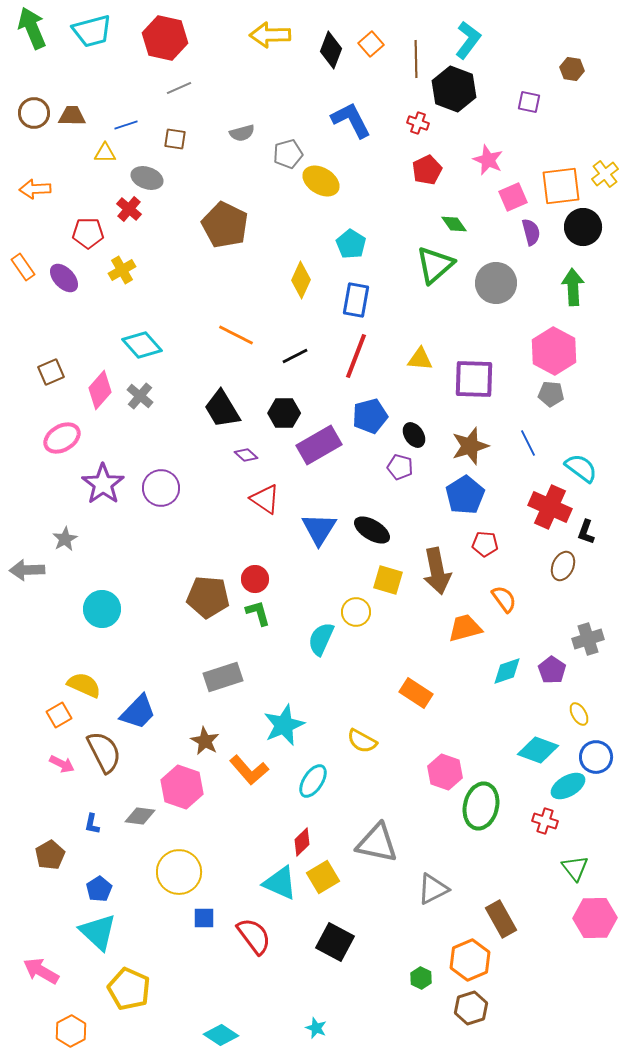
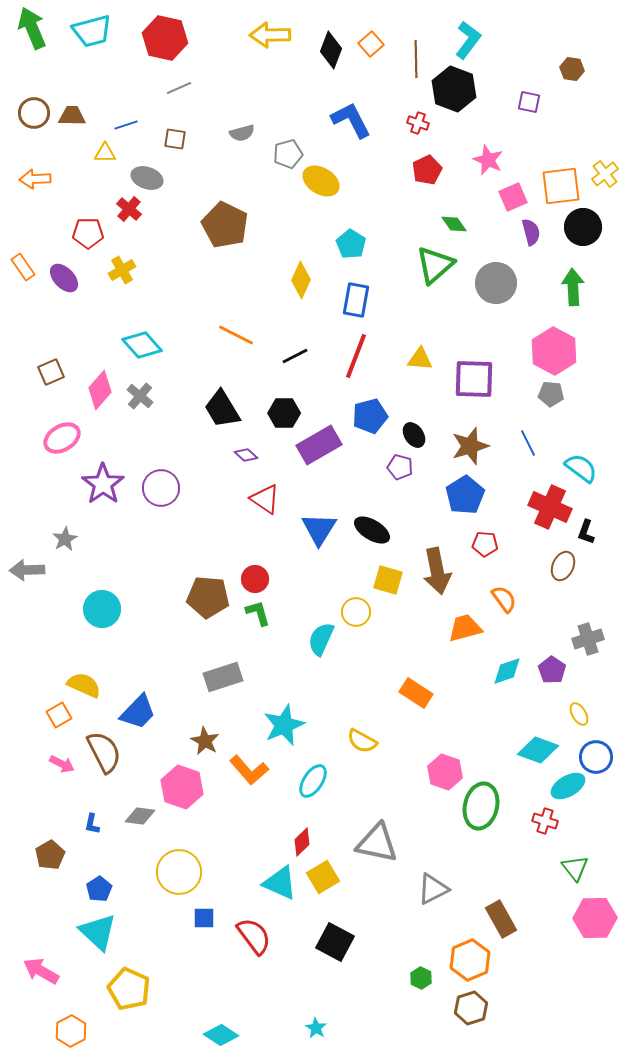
orange arrow at (35, 189): moved 10 px up
cyan star at (316, 1028): rotated 10 degrees clockwise
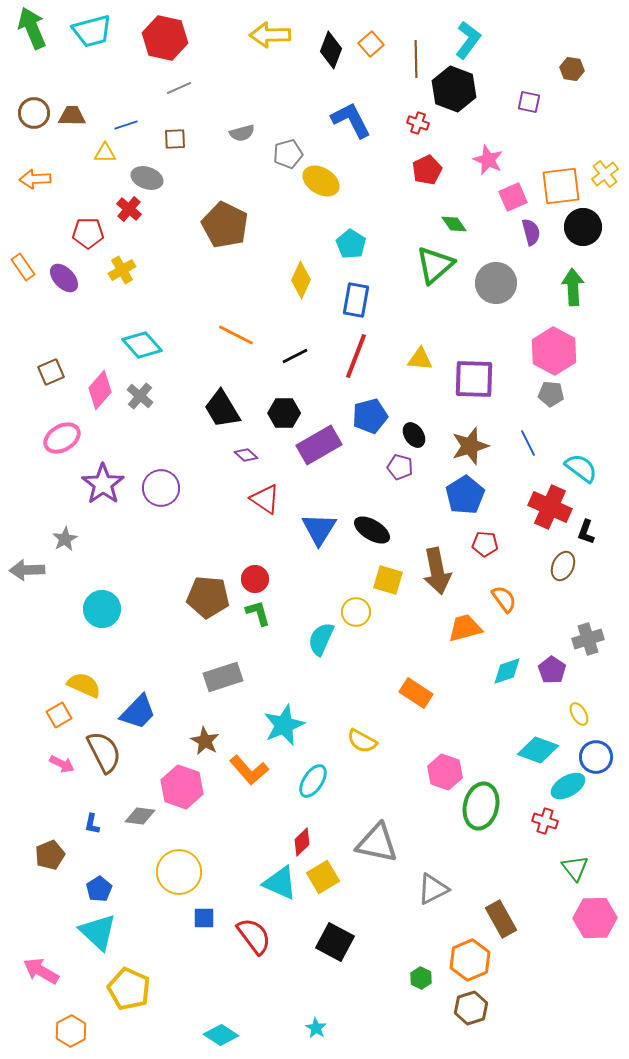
brown square at (175, 139): rotated 10 degrees counterclockwise
brown pentagon at (50, 855): rotated 8 degrees clockwise
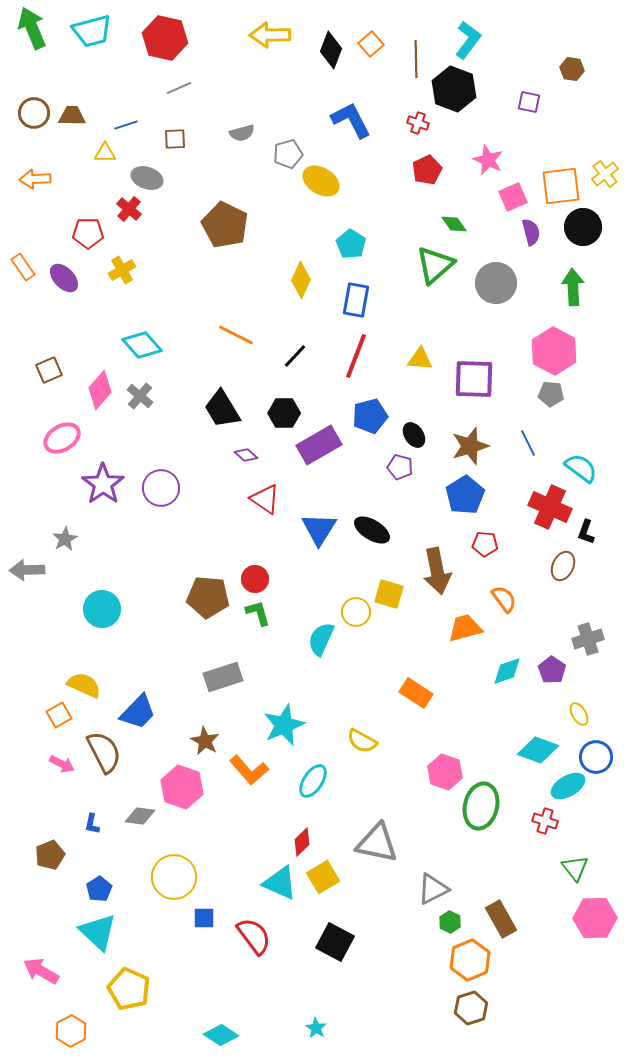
black line at (295, 356): rotated 20 degrees counterclockwise
brown square at (51, 372): moved 2 px left, 2 px up
yellow square at (388, 580): moved 1 px right, 14 px down
yellow circle at (179, 872): moved 5 px left, 5 px down
green hexagon at (421, 978): moved 29 px right, 56 px up
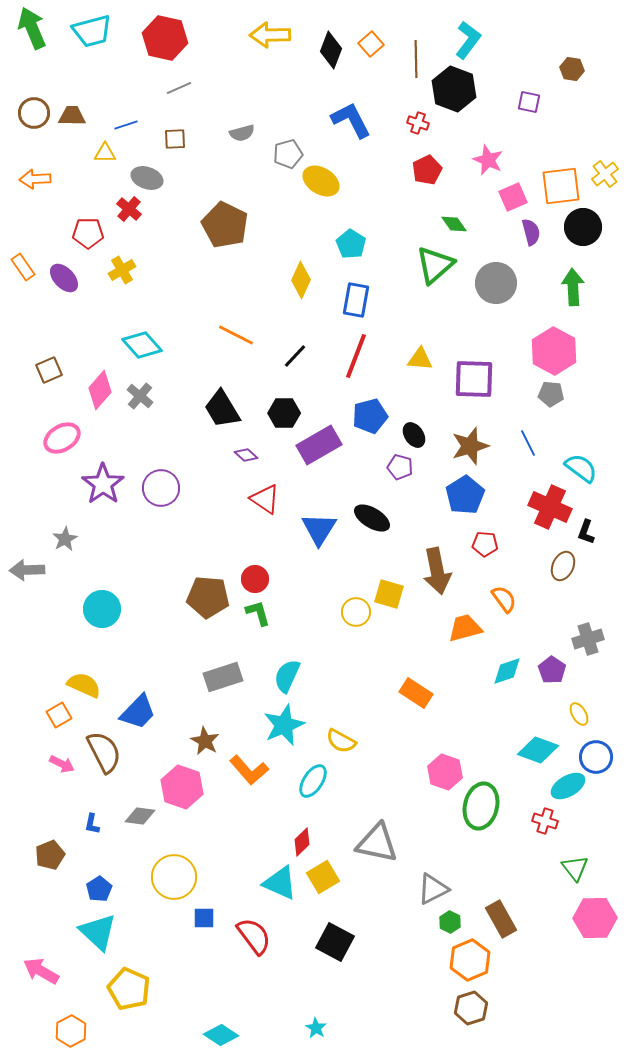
black ellipse at (372, 530): moved 12 px up
cyan semicircle at (321, 639): moved 34 px left, 37 px down
yellow semicircle at (362, 741): moved 21 px left
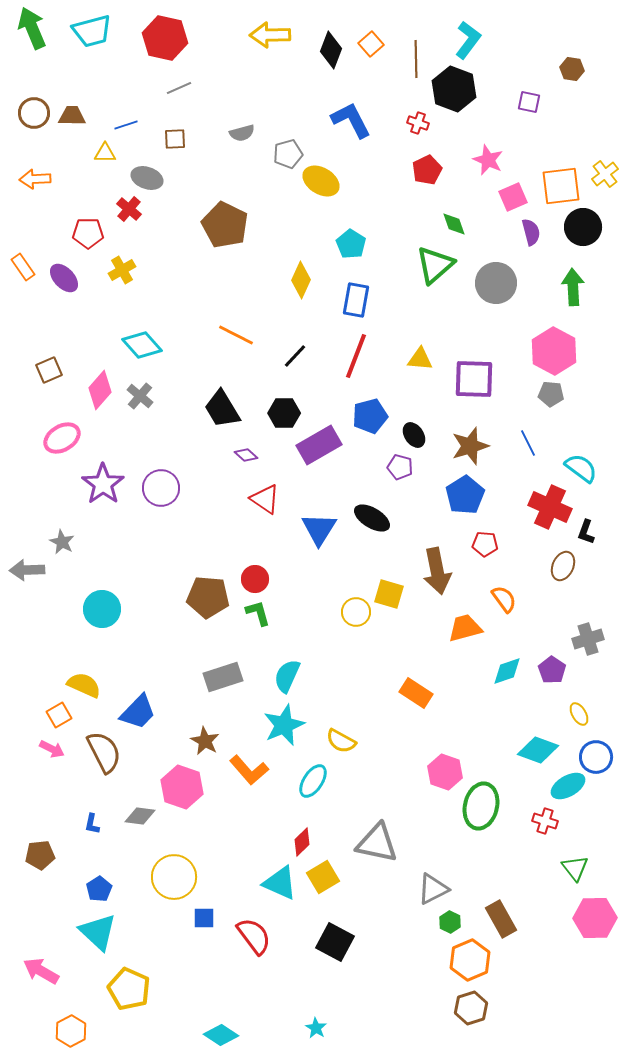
green diamond at (454, 224): rotated 16 degrees clockwise
gray star at (65, 539): moved 3 px left, 3 px down; rotated 15 degrees counterclockwise
pink arrow at (62, 764): moved 10 px left, 15 px up
brown pentagon at (50, 855): moved 10 px left; rotated 16 degrees clockwise
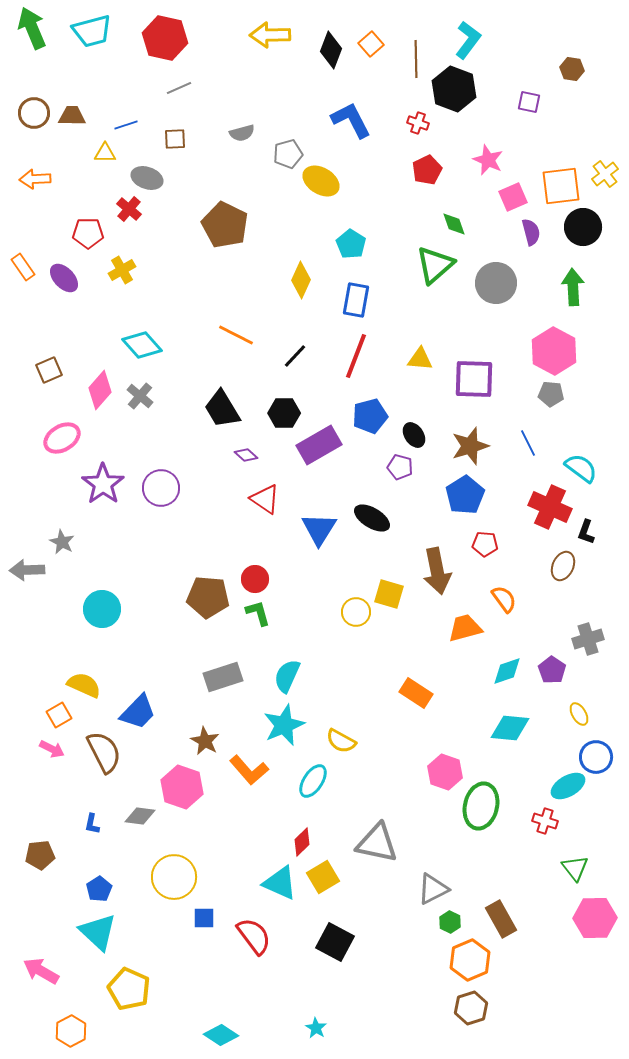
cyan diamond at (538, 750): moved 28 px left, 22 px up; rotated 15 degrees counterclockwise
